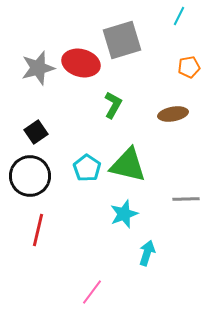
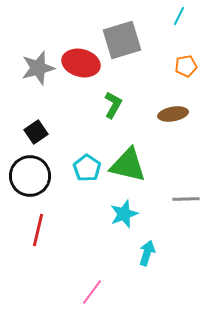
orange pentagon: moved 3 px left, 1 px up
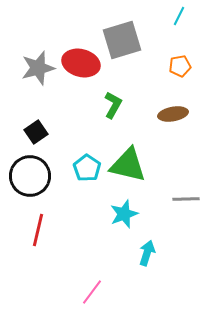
orange pentagon: moved 6 px left
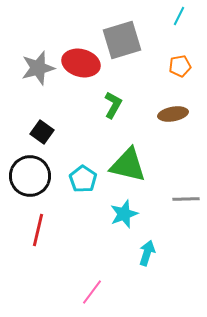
black square: moved 6 px right; rotated 20 degrees counterclockwise
cyan pentagon: moved 4 px left, 11 px down
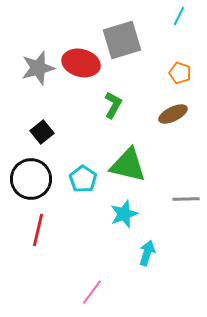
orange pentagon: moved 7 px down; rotated 30 degrees clockwise
brown ellipse: rotated 16 degrees counterclockwise
black square: rotated 15 degrees clockwise
black circle: moved 1 px right, 3 px down
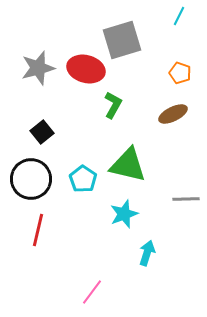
red ellipse: moved 5 px right, 6 px down
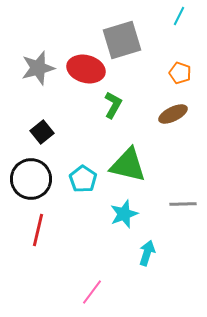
gray line: moved 3 px left, 5 px down
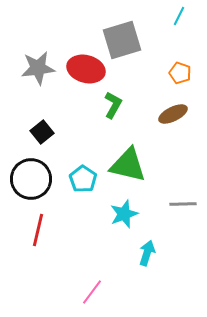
gray star: rotated 8 degrees clockwise
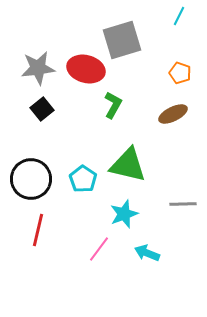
black square: moved 23 px up
cyan arrow: rotated 85 degrees counterclockwise
pink line: moved 7 px right, 43 px up
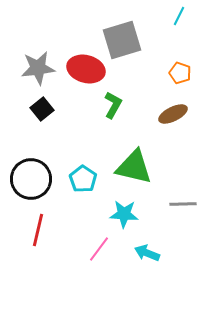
green triangle: moved 6 px right, 2 px down
cyan star: rotated 24 degrees clockwise
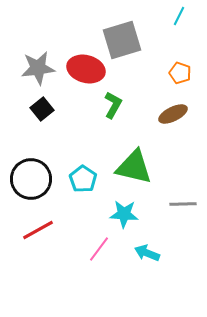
red line: rotated 48 degrees clockwise
